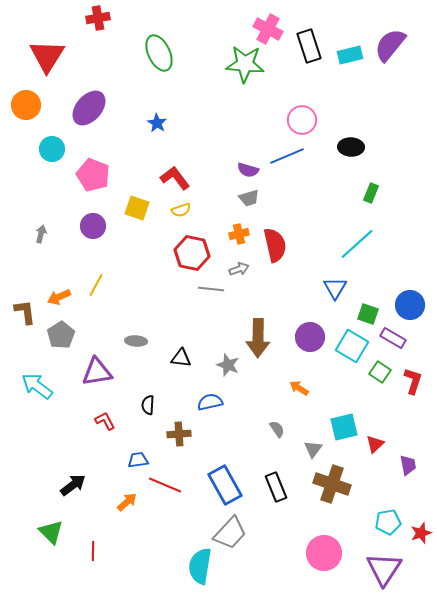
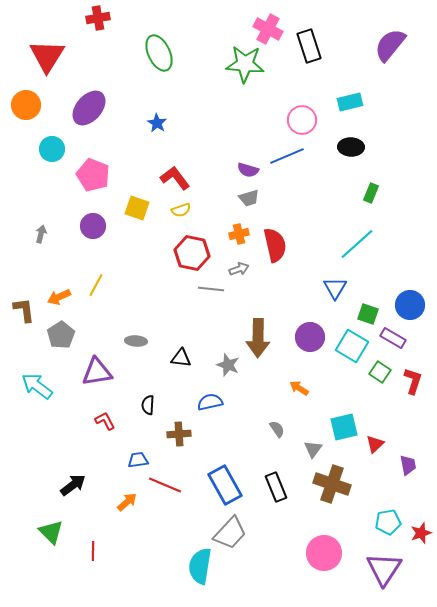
cyan rectangle at (350, 55): moved 47 px down
brown L-shape at (25, 312): moved 1 px left, 2 px up
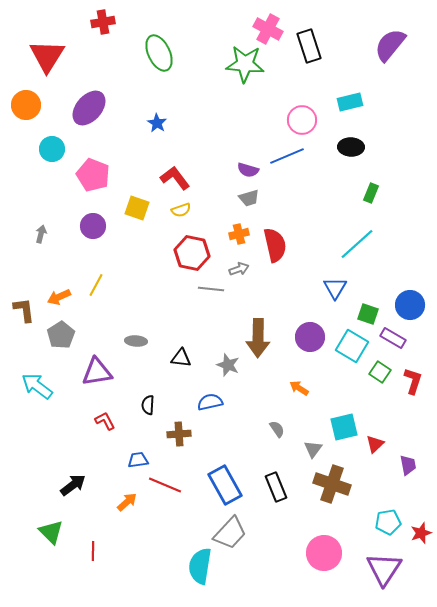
red cross at (98, 18): moved 5 px right, 4 px down
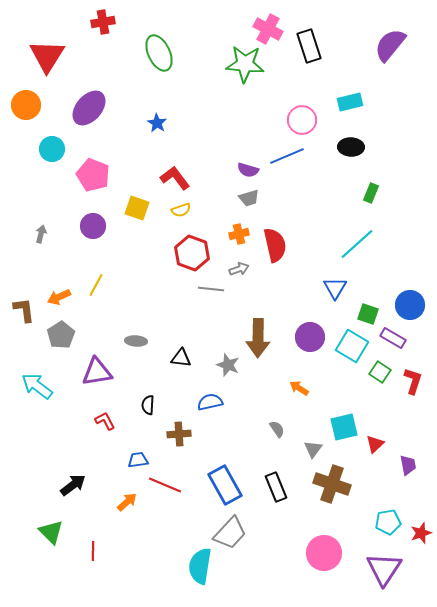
red hexagon at (192, 253): rotated 8 degrees clockwise
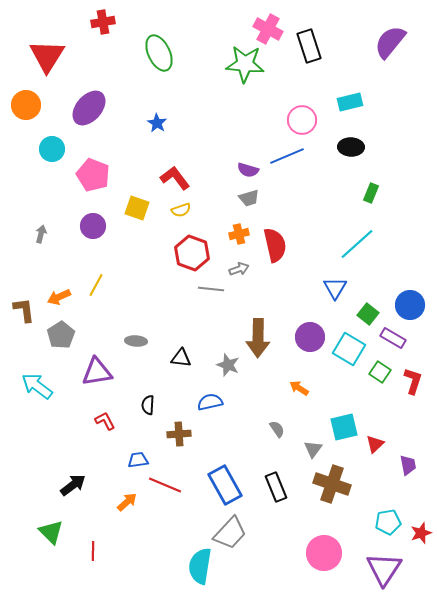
purple semicircle at (390, 45): moved 3 px up
green square at (368, 314): rotated 20 degrees clockwise
cyan square at (352, 346): moved 3 px left, 3 px down
